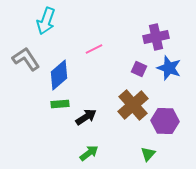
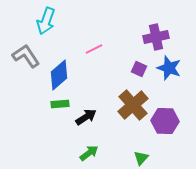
gray L-shape: moved 3 px up
green triangle: moved 7 px left, 4 px down
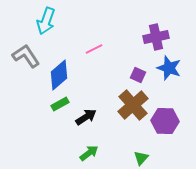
purple square: moved 1 px left, 6 px down
green rectangle: rotated 24 degrees counterclockwise
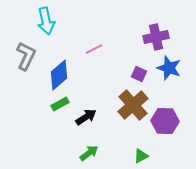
cyan arrow: rotated 32 degrees counterclockwise
gray L-shape: rotated 60 degrees clockwise
purple square: moved 1 px right, 1 px up
green triangle: moved 2 px up; rotated 21 degrees clockwise
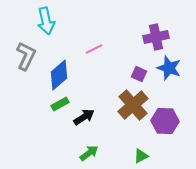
black arrow: moved 2 px left
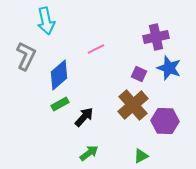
pink line: moved 2 px right
black arrow: rotated 15 degrees counterclockwise
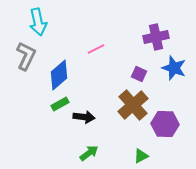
cyan arrow: moved 8 px left, 1 px down
blue star: moved 5 px right
black arrow: rotated 55 degrees clockwise
purple hexagon: moved 3 px down
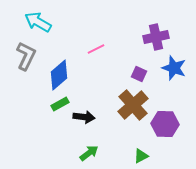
cyan arrow: rotated 132 degrees clockwise
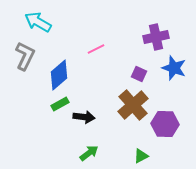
gray L-shape: moved 1 px left
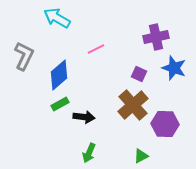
cyan arrow: moved 19 px right, 4 px up
gray L-shape: moved 1 px left
green arrow: rotated 150 degrees clockwise
